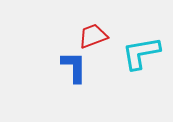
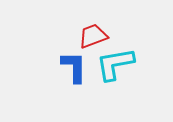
cyan L-shape: moved 26 px left, 11 px down
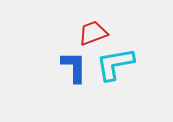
red trapezoid: moved 3 px up
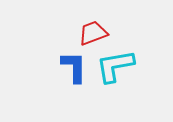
cyan L-shape: moved 2 px down
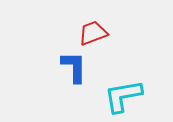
cyan L-shape: moved 8 px right, 30 px down
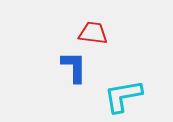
red trapezoid: rotated 28 degrees clockwise
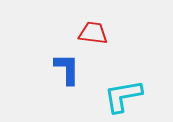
blue L-shape: moved 7 px left, 2 px down
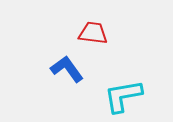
blue L-shape: rotated 36 degrees counterclockwise
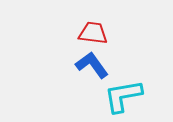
blue L-shape: moved 25 px right, 4 px up
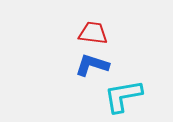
blue L-shape: rotated 36 degrees counterclockwise
